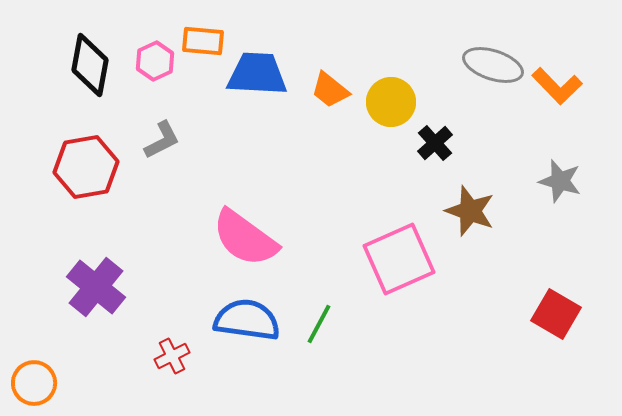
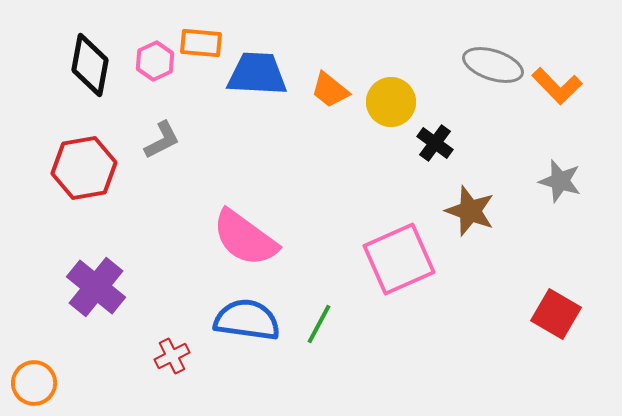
orange rectangle: moved 2 px left, 2 px down
black cross: rotated 12 degrees counterclockwise
red hexagon: moved 2 px left, 1 px down
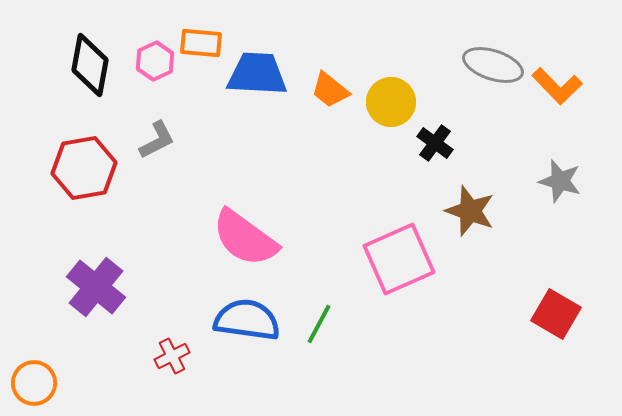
gray L-shape: moved 5 px left
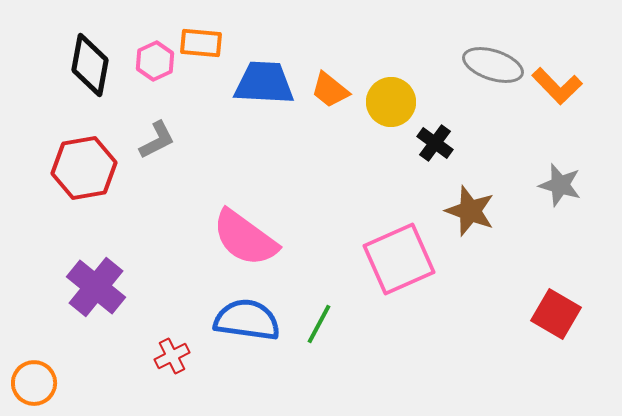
blue trapezoid: moved 7 px right, 9 px down
gray star: moved 4 px down
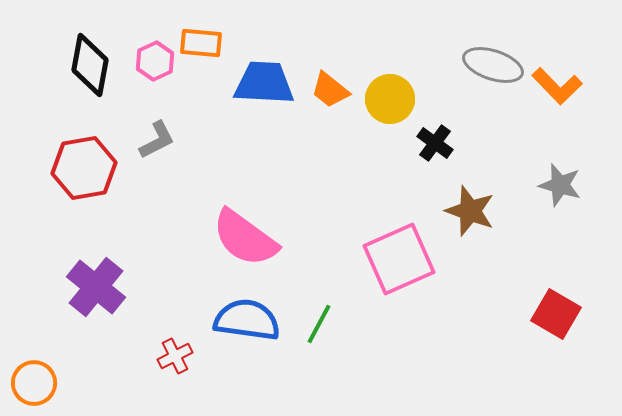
yellow circle: moved 1 px left, 3 px up
red cross: moved 3 px right
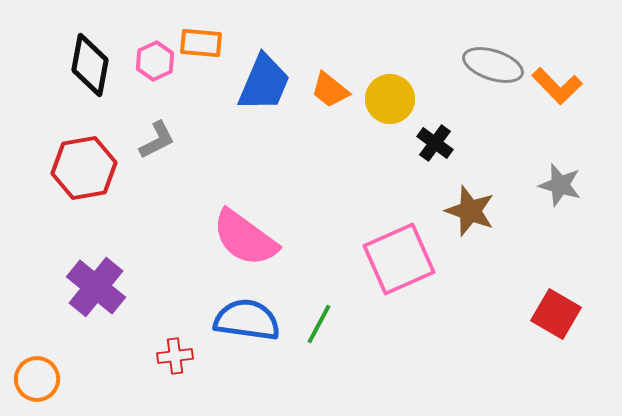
blue trapezoid: rotated 110 degrees clockwise
red cross: rotated 20 degrees clockwise
orange circle: moved 3 px right, 4 px up
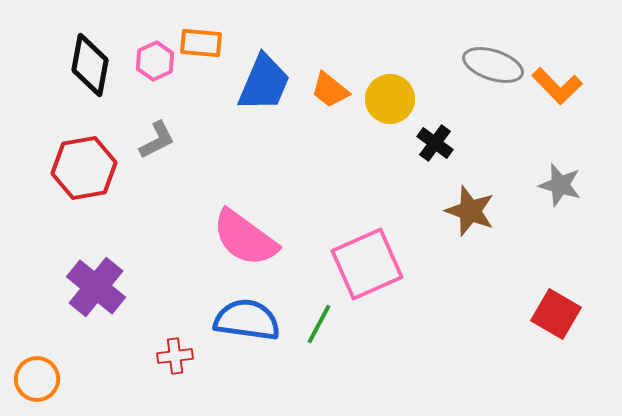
pink square: moved 32 px left, 5 px down
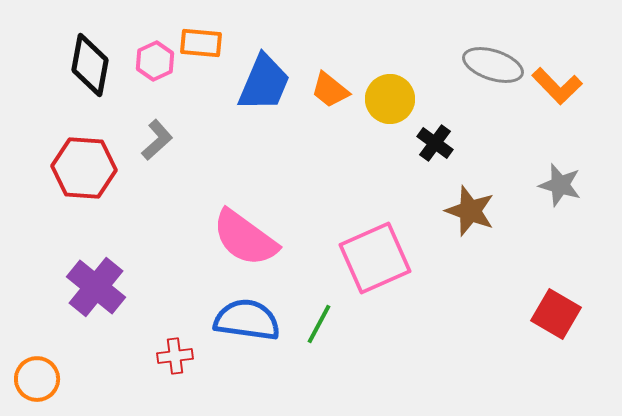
gray L-shape: rotated 15 degrees counterclockwise
red hexagon: rotated 14 degrees clockwise
pink square: moved 8 px right, 6 px up
